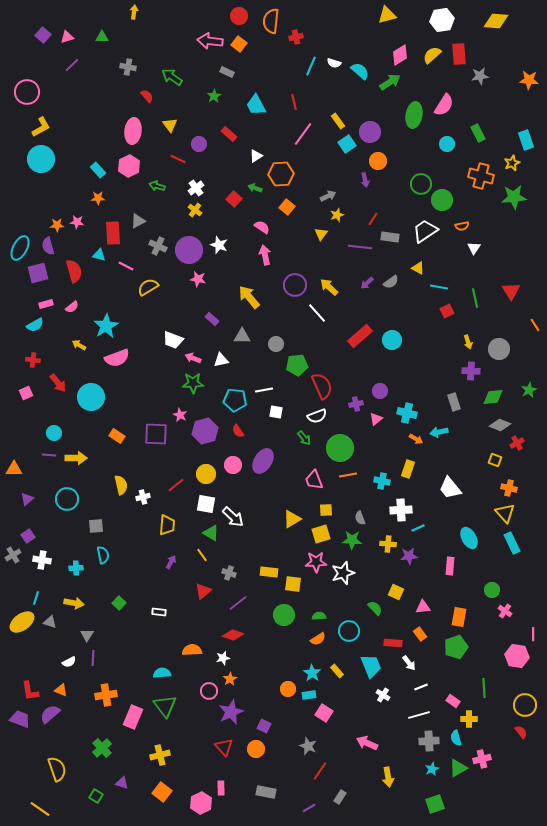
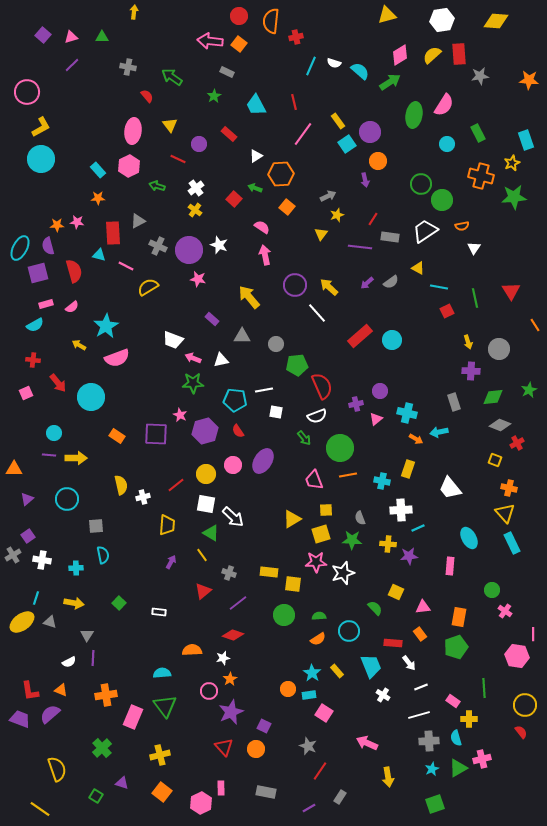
pink triangle at (67, 37): moved 4 px right
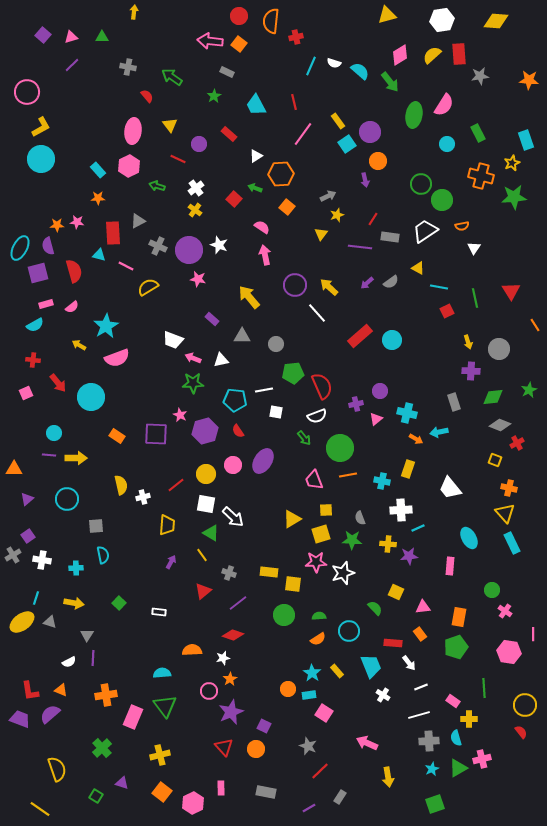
green arrow at (390, 82): rotated 85 degrees clockwise
green pentagon at (297, 365): moved 4 px left, 8 px down
pink hexagon at (517, 656): moved 8 px left, 4 px up
red line at (320, 771): rotated 12 degrees clockwise
pink hexagon at (201, 803): moved 8 px left
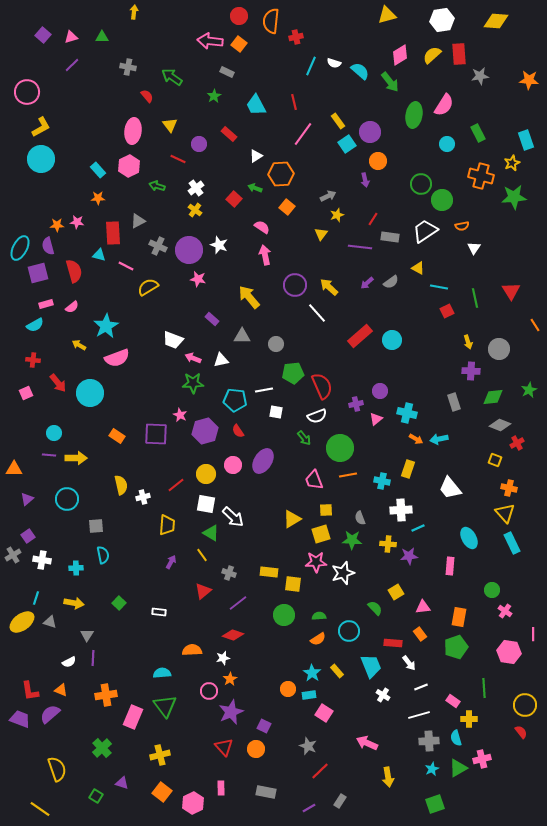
cyan circle at (91, 397): moved 1 px left, 4 px up
cyan arrow at (439, 432): moved 7 px down
yellow square at (396, 592): rotated 35 degrees clockwise
gray rectangle at (340, 797): moved 4 px down
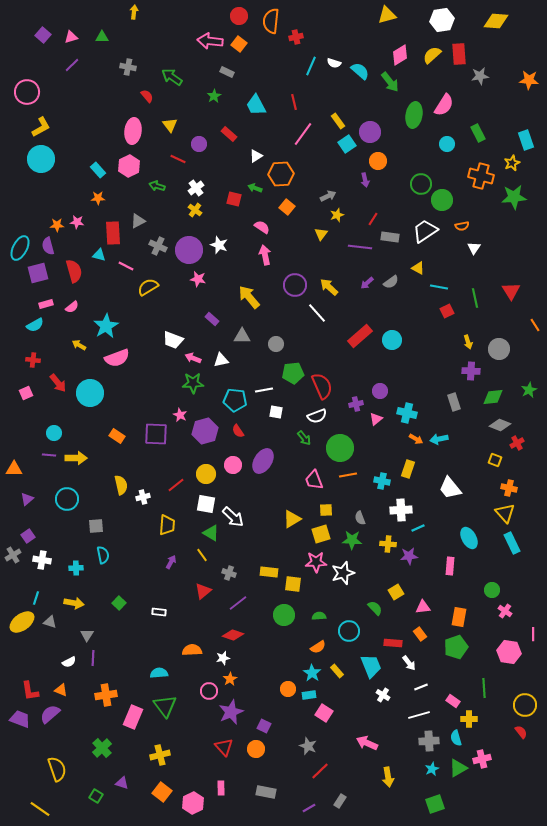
red square at (234, 199): rotated 28 degrees counterclockwise
orange semicircle at (318, 639): moved 8 px down
cyan semicircle at (162, 673): moved 3 px left
